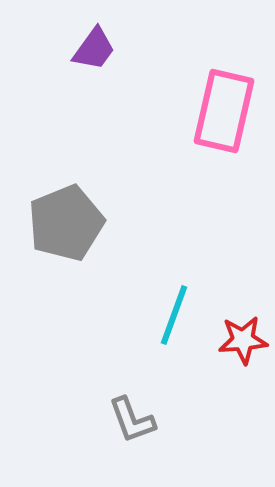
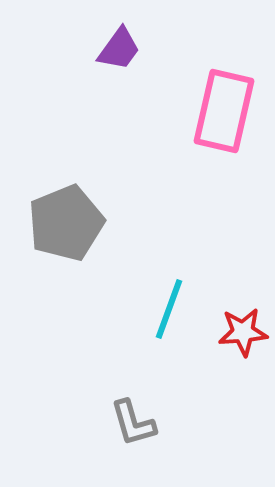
purple trapezoid: moved 25 px right
cyan line: moved 5 px left, 6 px up
red star: moved 8 px up
gray L-shape: moved 1 px right, 3 px down; rotated 4 degrees clockwise
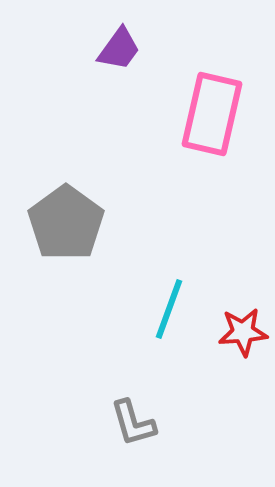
pink rectangle: moved 12 px left, 3 px down
gray pentagon: rotated 14 degrees counterclockwise
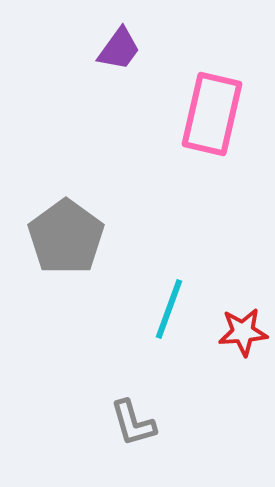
gray pentagon: moved 14 px down
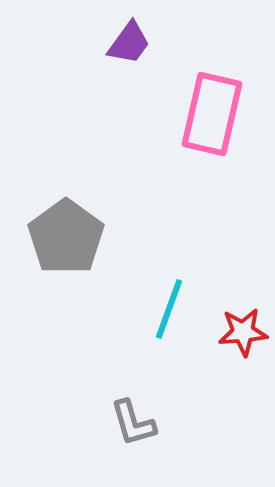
purple trapezoid: moved 10 px right, 6 px up
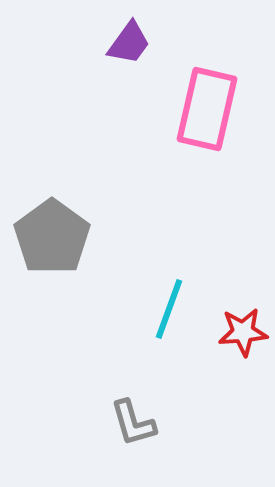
pink rectangle: moved 5 px left, 5 px up
gray pentagon: moved 14 px left
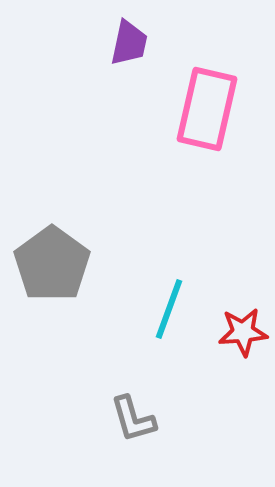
purple trapezoid: rotated 24 degrees counterclockwise
gray pentagon: moved 27 px down
gray L-shape: moved 4 px up
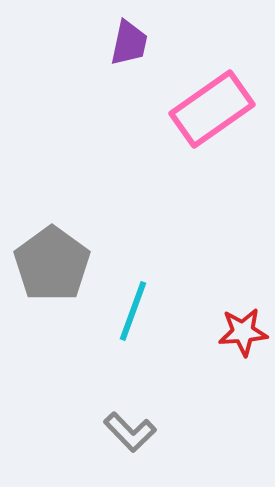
pink rectangle: moved 5 px right; rotated 42 degrees clockwise
cyan line: moved 36 px left, 2 px down
gray L-shape: moved 3 px left, 13 px down; rotated 28 degrees counterclockwise
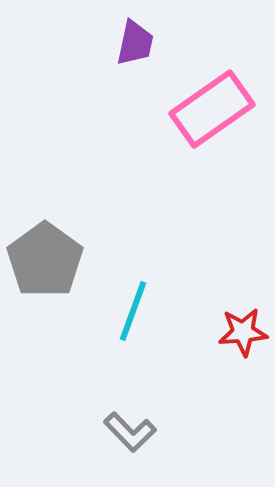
purple trapezoid: moved 6 px right
gray pentagon: moved 7 px left, 4 px up
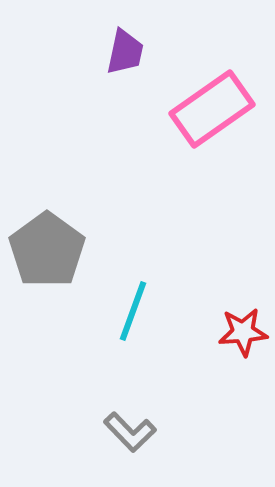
purple trapezoid: moved 10 px left, 9 px down
gray pentagon: moved 2 px right, 10 px up
